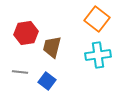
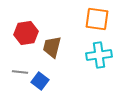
orange square: rotated 30 degrees counterclockwise
cyan cross: moved 1 px right
blue square: moved 7 px left
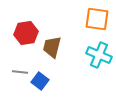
cyan cross: rotated 30 degrees clockwise
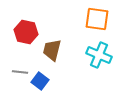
red hexagon: moved 1 px up; rotated 20 degrees clockwise
brown trapezoid: moved 3 px down
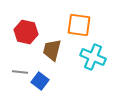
orange square: moved 18 px left, 6 px down
cyan cross: moved 6 px left, 2 px down
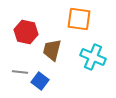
orange square: moved 6 px up
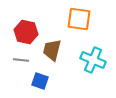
cyan cross: moved 3 px down
gray line: moved 1 px right, 12 px up
blue square: rotated 18 degrees counterclockwise
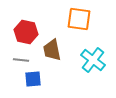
brown trapezoid: rotated 25 degrees counterclockwise
cyan cross: rotated 15 degrees clockwise
blue square: moved 7 px left, 2 px up; rotated 24 degrees counterclockwise
